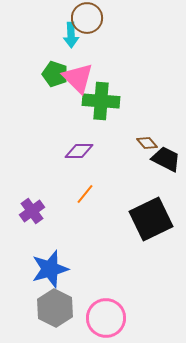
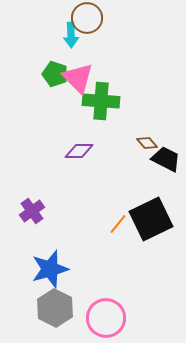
orange line: moved 33 px right, 30 px down
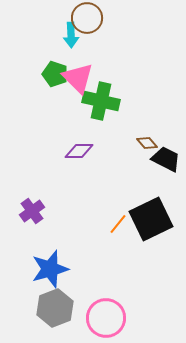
green cross: rotated 9 degrees clockwise
gray hexagon: rotated 12 degrees clockwise
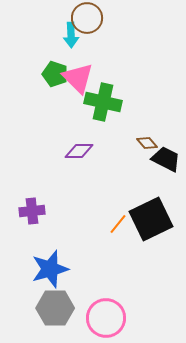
green cross: moved 2 px right, 1 px down
purple cross: rotated 30 degrees clockwise
gray hexagon: rotated 21 degrees clockwise
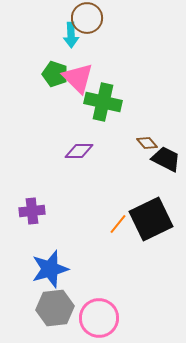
gray hexagon: rotated 6 degrees counterclockwise
pink circle: moved 7 px left
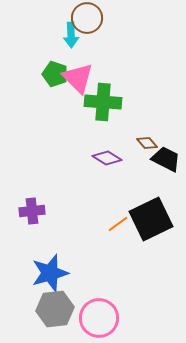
green cross: rotated 9 degrees counterclockwise
purple diamond: moved 28 px right, 7 px down; rotated 32 degrees clockwise
orange line: rotated 15 degrees clockwise
blue star: moved 4 px down
gray hexagon: moved 1 px down
